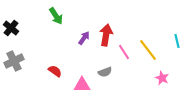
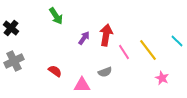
cyan line: rotated 32 degrees counterclockwise
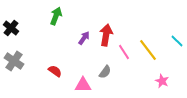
green arrow: rotated 126 degrees counterclockwise
gray cross: rotated 30 degrees counterclockwise
gray semicircle: rotated 32 degrees counterclockwise
pink star: moved 3 px down
pink triangle: moved 1 px right
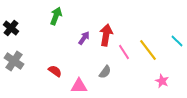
pink triangle: moved 4 px left, 1 px down
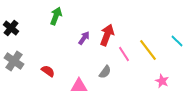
red arrow: moved 1 px right; rotated 10 degrees clockwise
pink line: moved 2 px down
red semicircle: moved 7 px left
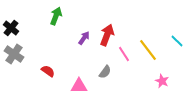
gray cross: moved 7 px up
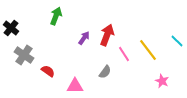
gray cross: moved 10 px right, 1 px down
pink triangle: moved 4 px left
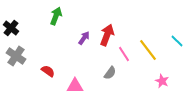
gray cross: moved 8 px left, 1 px down
gray semicircle: moved 5 px right, 1 px down
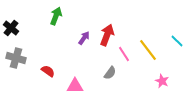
gray cross: moved 2 px down; rotated 18 degrees counterclockwise
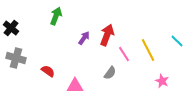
yellow line: rotated 10 degrees clockwise
